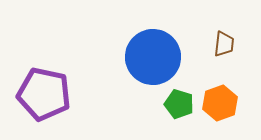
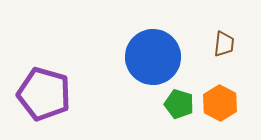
purple pentagon: rotated 4 degrees clockwise
orange hexagon: rotated 12 degrees counterclockwise
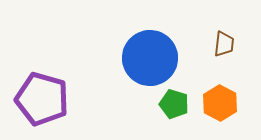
blue circle: moved 3 px left, 1 px down
purple pentagon: moved 2 px left, 5 px down
green pentagon: moved 5 px left
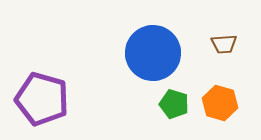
brown trapezoid: rotated 80 degrees clockwise
blue circle: moved 3 px right, 5 px up
orange hexagon: rotated 12 degrees counterclockwise
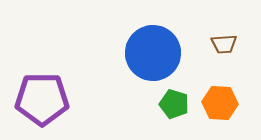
purple pentagon: rotated 16 degrees counterclockwise
orange hexagon: rotated 12 degrees counterclockwise
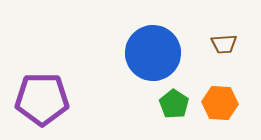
green pentagon: rotated 16 degrees clockwise
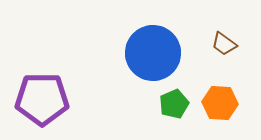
brown trapezoid: rotated 40 degrees clockwise
green pentagon: rotated 16 degrees clockwise
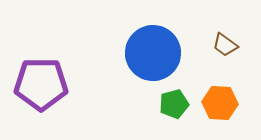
brown trapezoid: moved 1 px right, 1 px down
purple pentagon: moved 1 px left, 15 px up
green pentagon: rotated 8 degrees clockwise
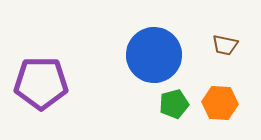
brown trapezoid: rotated 24 degrees counterclockwise
blue circle: moved 1 px right, 2 px down
purple pentagon: moved 1 px up
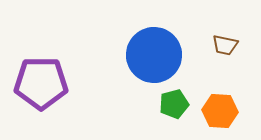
orange hexagon: moved 8 px down
